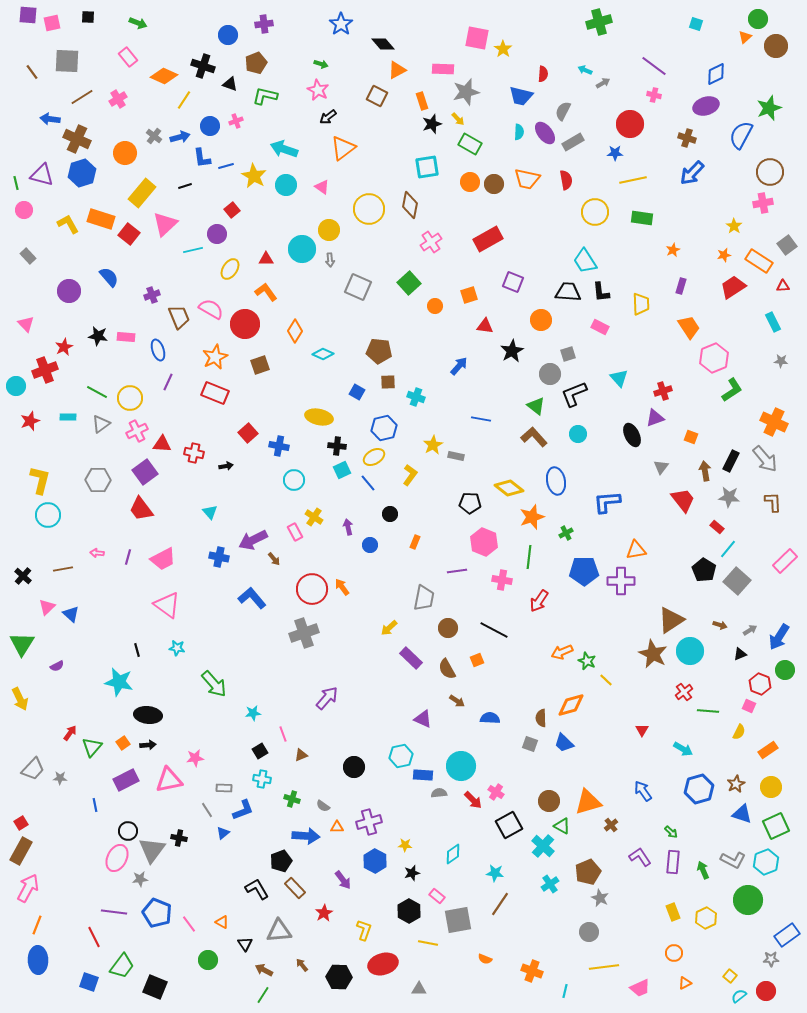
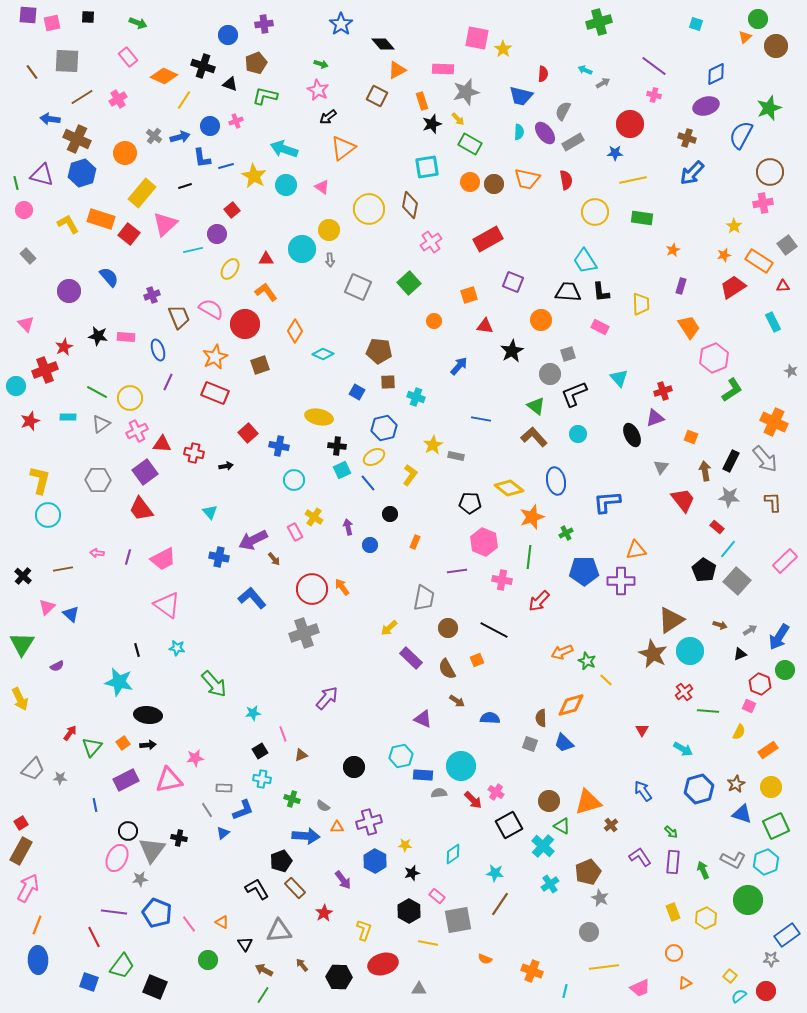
orange circle at (435, 306): moved 1 px left, 15 px down
gray star at (781, 361): moved 10 px right, 10 px down; rotated 16 degrees clockwise
red arrow at (539, 601): rotated 10 degrees clockwise
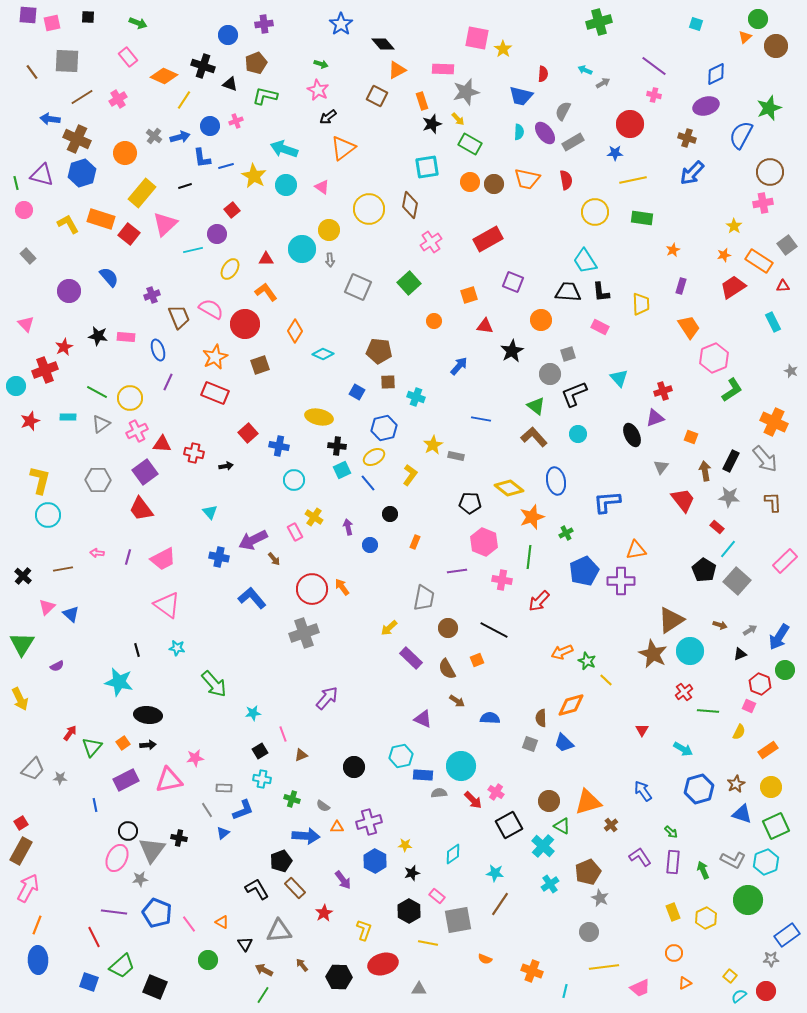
blue pentagon at (584, 571): rotated 24 degrees counterclockwise
green trapezoid at (122, 966): rotated 12 degrees clockwise
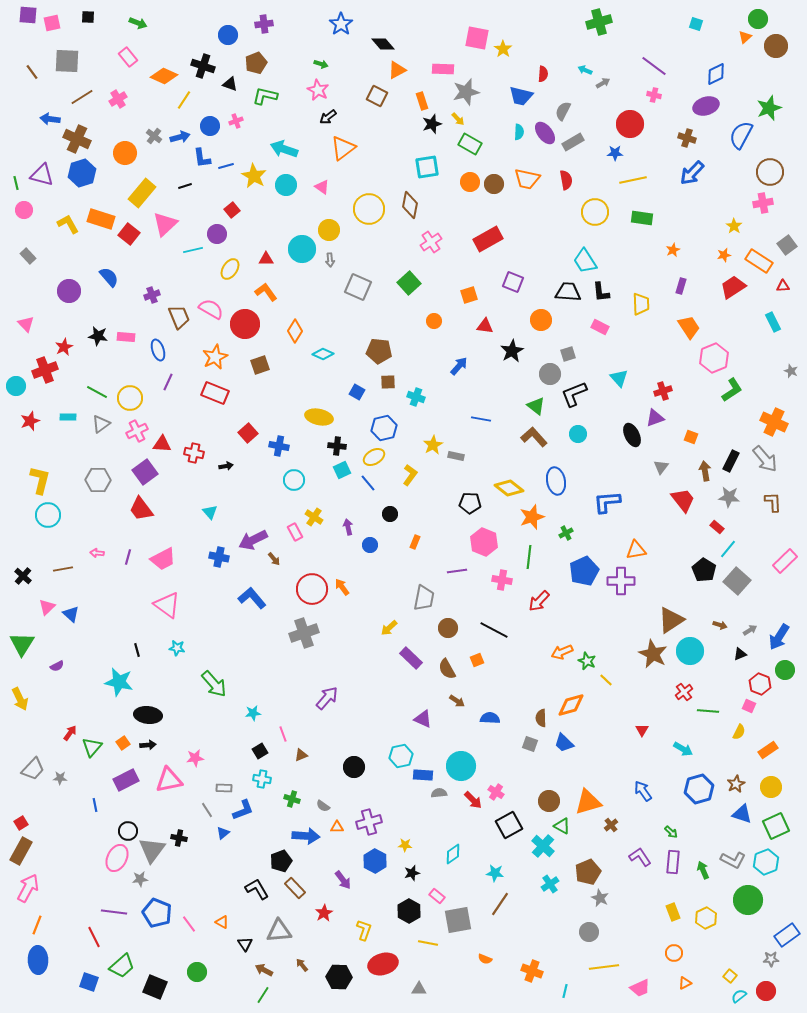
green circle at (208, 960): moved 11 px left, 12 px down
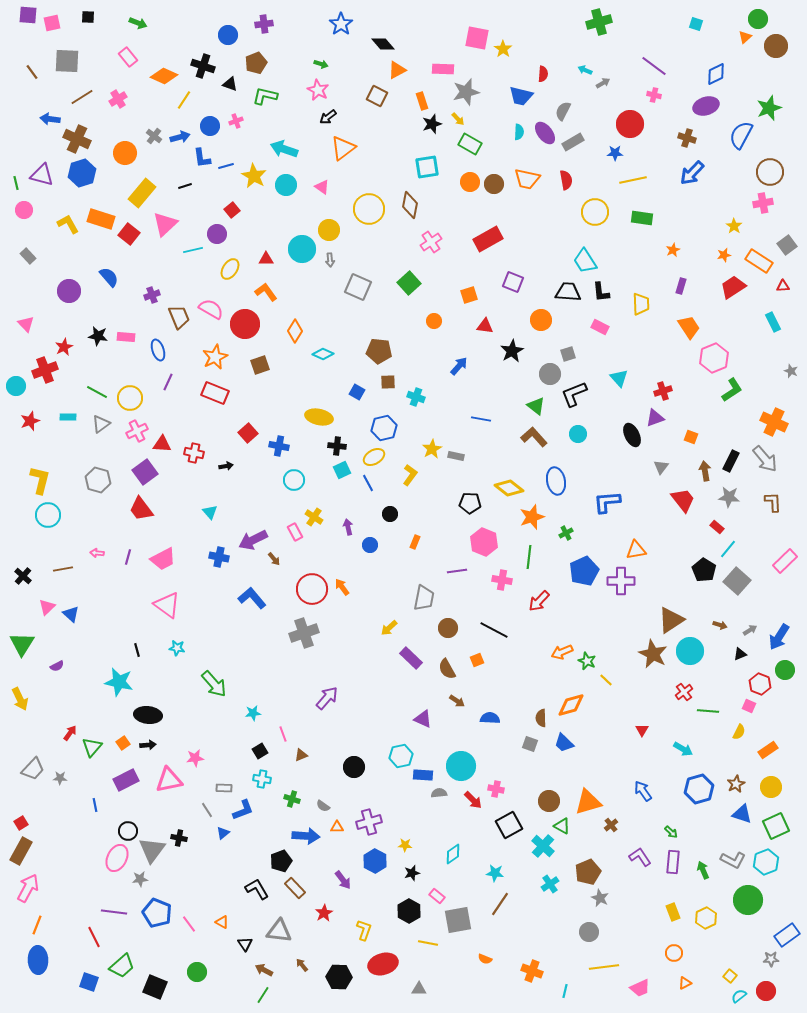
yellow star at (433, 445): moved 1 px left, 4 px down
gray hexagon at (98, 480): rotated 15 degrees clockwise
blue line at (368, 483): rotated 12 degrees clockwise
pink cross at (496, 792): moved 3 px up; rotated 21 degrees counterclockwise
gray triangle at (279, 931): rotated 12 degrees clockwise
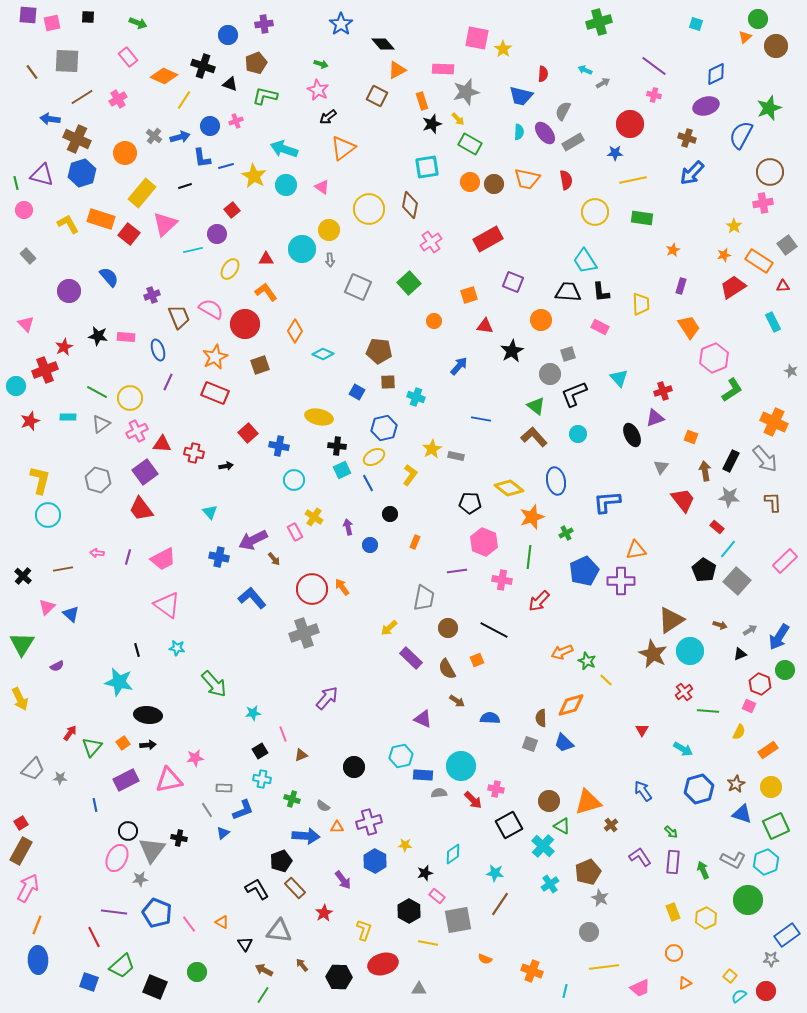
black star at (412, 873): moved 13 px right
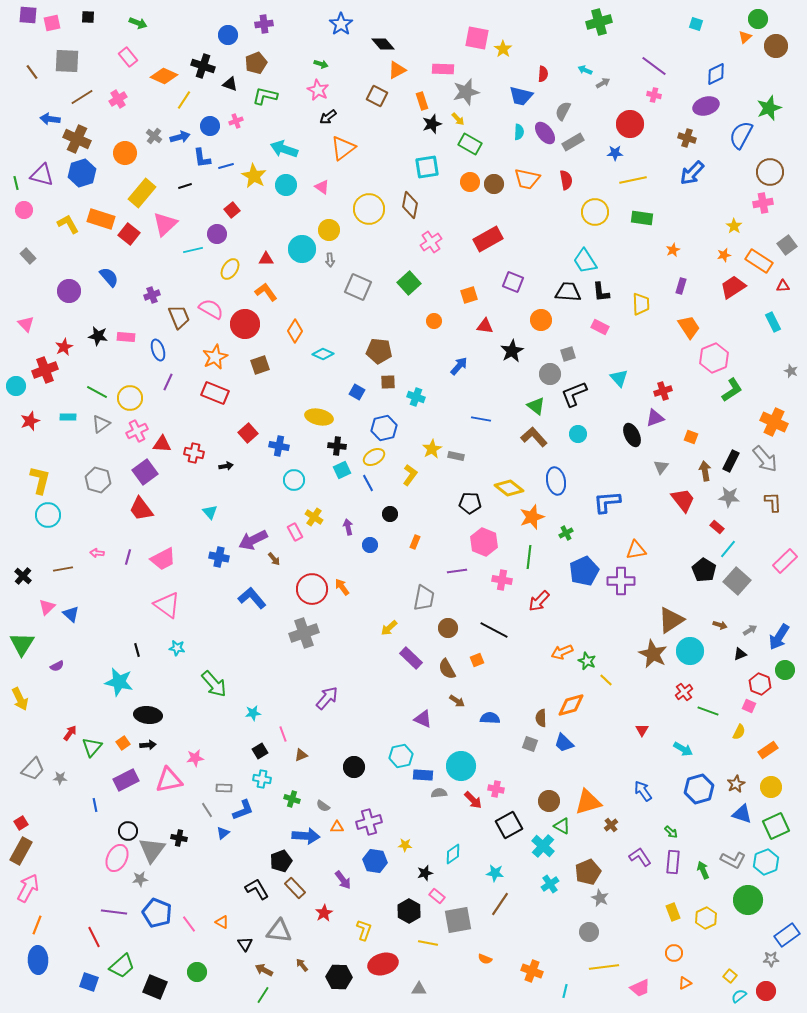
green line at (708, 711): rotated 15 degrees clockwise
blue hexagon at (375, 861): rotated 20 degrees counterclockwise
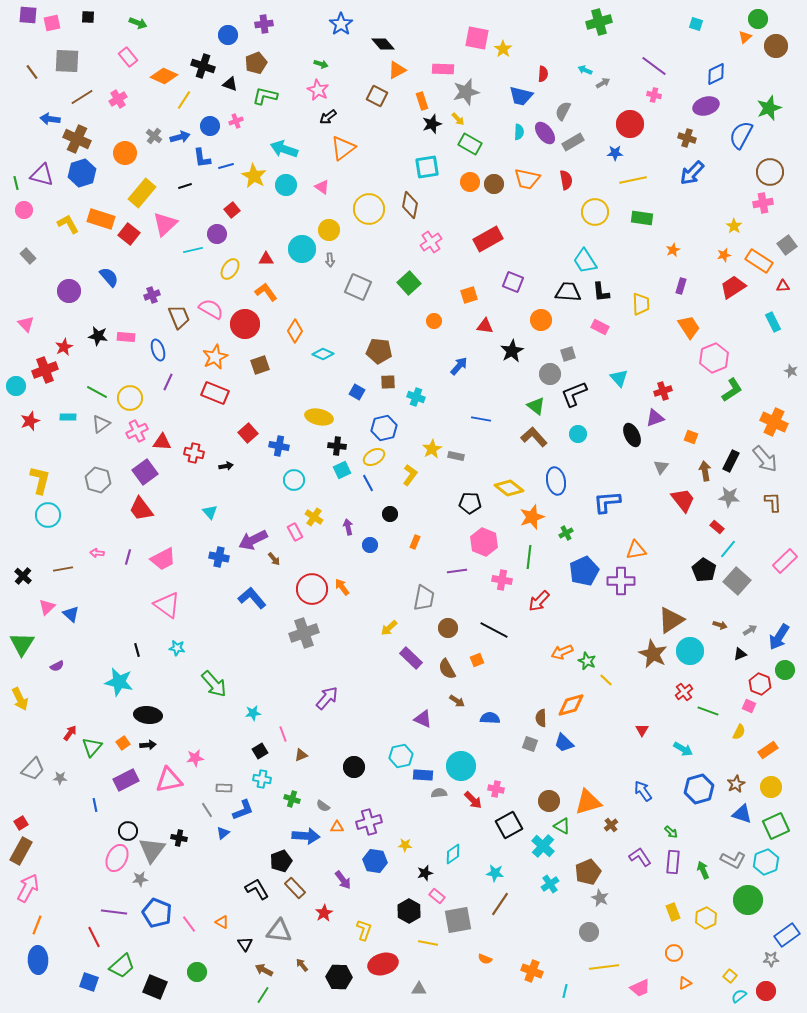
red triangle at (162, 444): moved 2 px up
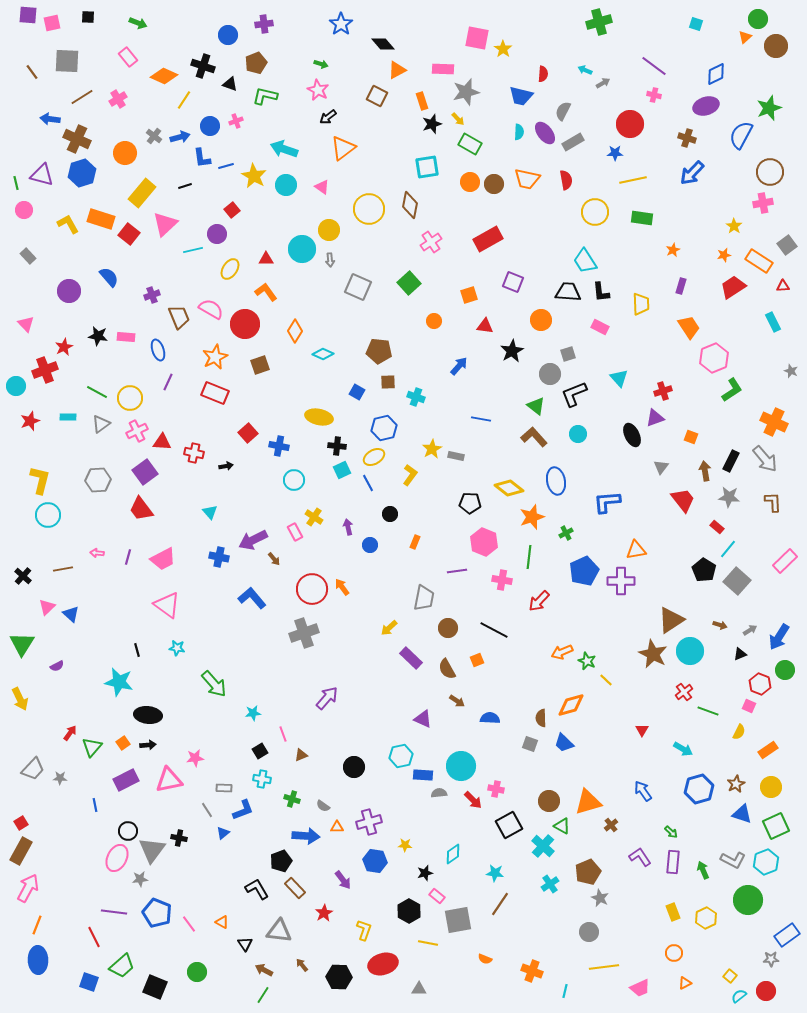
gray hexagon at (98, 480): rotated 20 degrees counterclockwise
